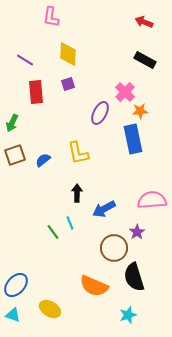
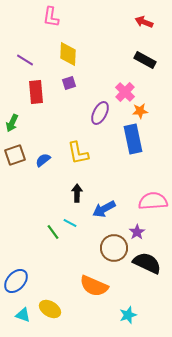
purple square: moved 1 px right, 1 px up
pink semicircle: moved 1 px right, 1 px down
cyan line: rotated 40 degrees counterclockwise
black semicircle: moved 13 px right, 14 px up; rotated 132 degrees clockwise
blue ellipse: moved 4 px up
cyan triangle: moved 10 px right
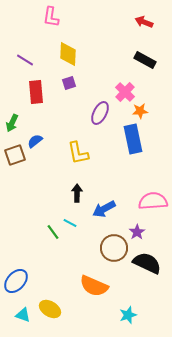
blue semicircle: moved 8 px left, 19 px up
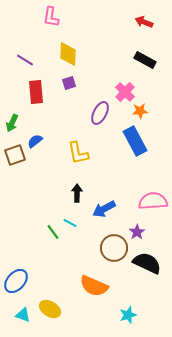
blue rectangle: moved 2 px right, 2 px down; rotated 16 degrees counterclockwise
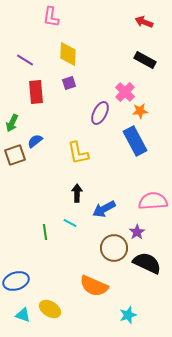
green line: moved 8 px left; rotated 28 degrees clockwise
blue ellipse: rotated 30 degrees clockwise
